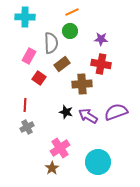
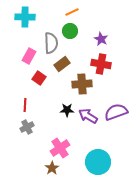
purple star: rotated 24 degrees clockwise
black star: moved 1 px right, 2 px up; rotated 16 degrees counterclockwise
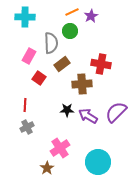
purple star: moved 10 px left, 23 px up; rotated 16 degrees clockwise
purple semicircle: rotated 25 degrees counterclockwise
brown star: moved 5 px left
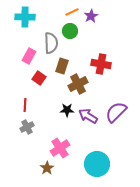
brown rectangle: moved 2 px down; rotated 35 degrees counterclockwise
brown cross: moved 4 px left; rotated 24 degrees counterclockwise
cyan circle: moved 1 px left, 2 px down
